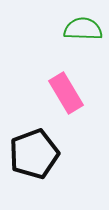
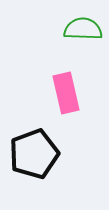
pink rectangle: rotated 18 degrees clockwise
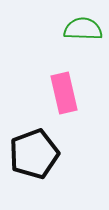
pink rectangle: moved 2 px left
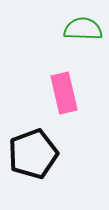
black pentagon: moved 1 px left
